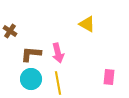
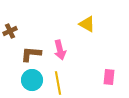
brown cross: rotated 32 degrees clockwise
pink arrow: moved 2 px right, 3 px up
cyan circle: moved 1 px right, 1 px down
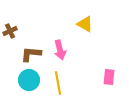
yellow triangle: moved 2 px left
cyan circle: moved 3 px left
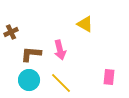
brown cross: moved 1 px right, 1 px down
yellow line: moved 3 px right; rotated 35 degrees counterclockwise
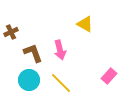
brown L-shape: moved 2 px right, 1 px up; rotated 65 degrees clockwise
pink rectangle: moved 1 px up; rotated 35 degrees clockwise
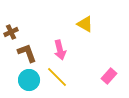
brown L-shape: moved 6 px left
yellow line: moved 4 px left, 6 px up
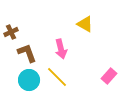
pink arrow: moved 1 px right, 1 px up
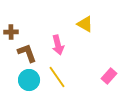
brown cross: rotated 24 degrees clockwise
pink arrow: moved 3 px left, 4 px up
yellow line: rotated 10 degrees clockwise
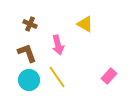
brown cross: moved 19 px right, 8 px up; rotated 24 degrees clockwise
